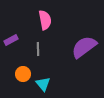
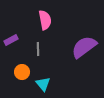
orange circle: moved 1 px left, 2 px up
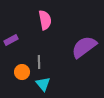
gray line: moved 1 px right, 13 px down
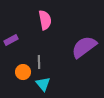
orange circle: moved 1 px right
